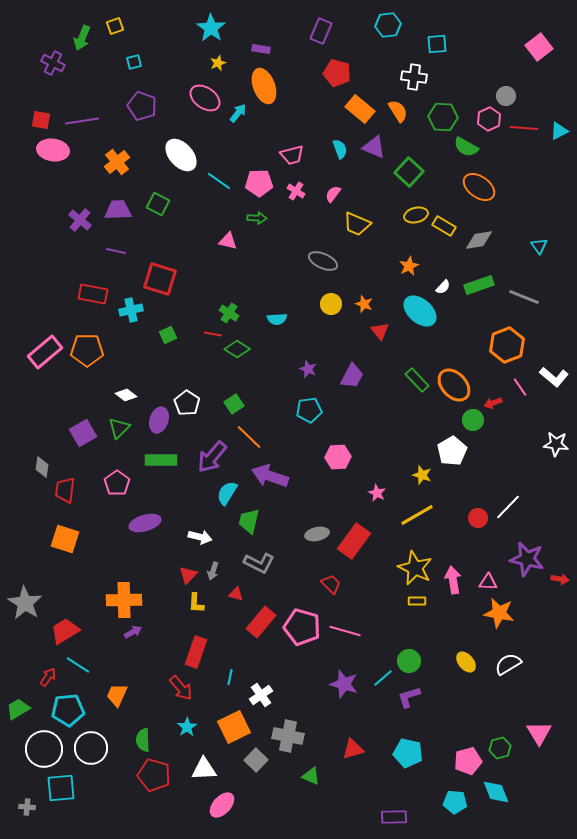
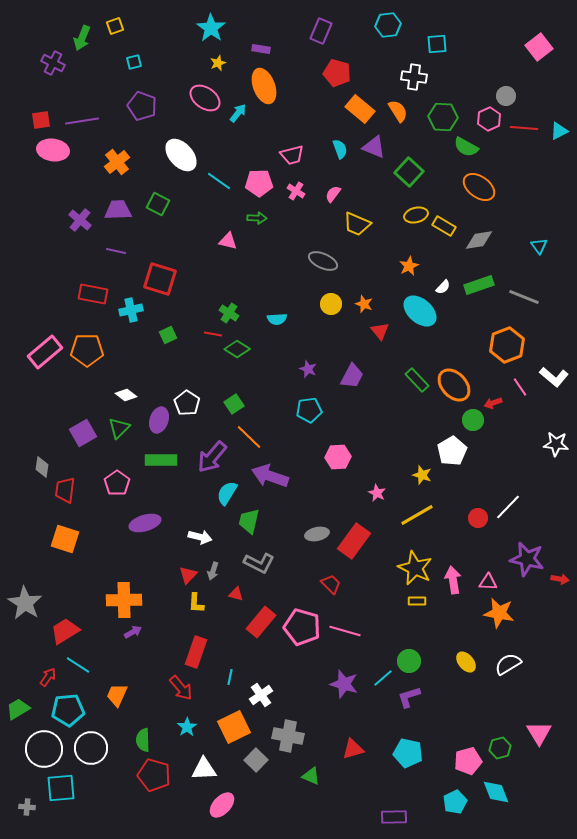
red square at (41, 120): rotated 18 degrees counterclockwise
cyan pentagon at (455, 802): rotated 30 degrees counterclockwise
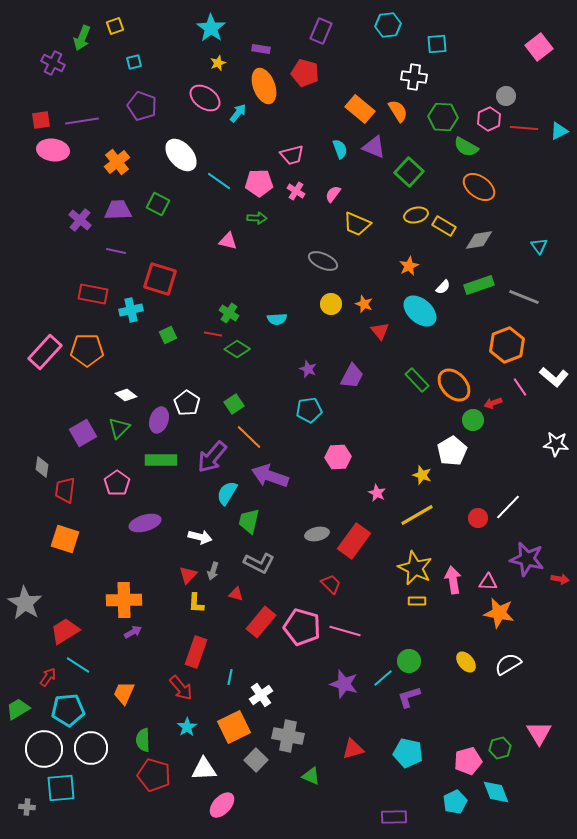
red pentagon at (337, 73): moved 32 px left
pink rectangle at (45, 352): rotated 8 degrees counterclockwise
orange trapezoid at (117, 695): moved 7 px right, 2 px up
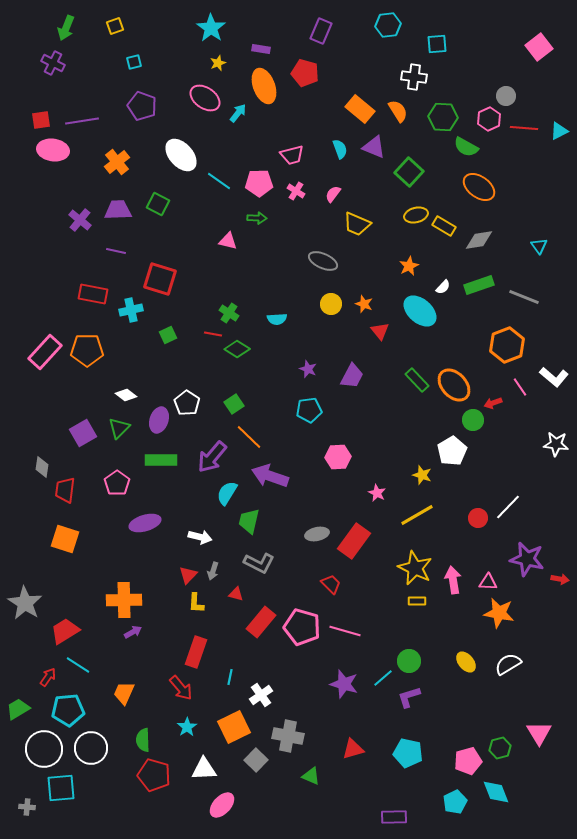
green arrow at (82, 38): moved 16 px left, 10 px up
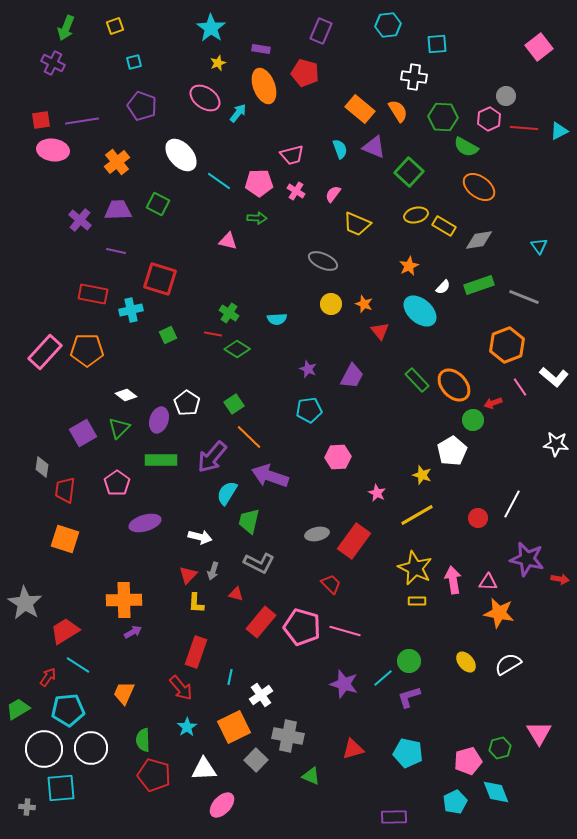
white line at (508, 507): moved 4 px right, 3 px up; rotated 16 degrees counterclockwise
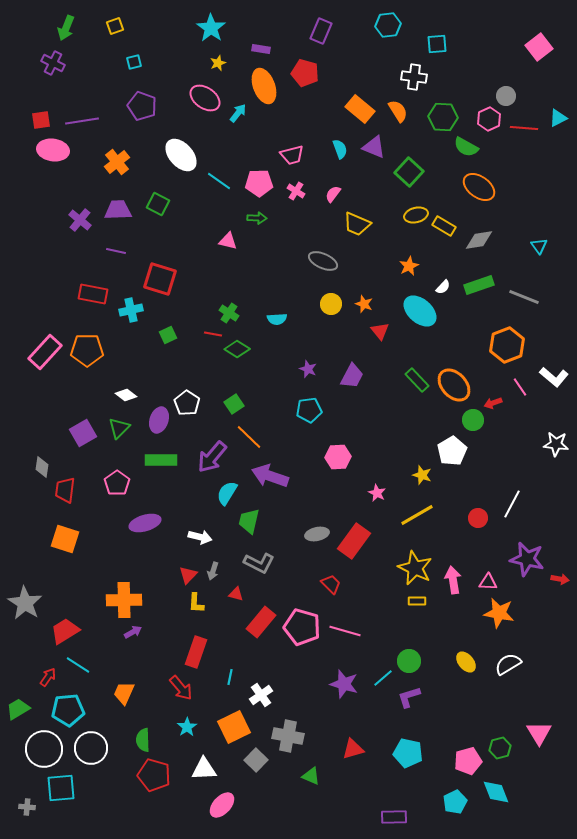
cyan triangle at (559, 131): moved 1 px left, 13 px up
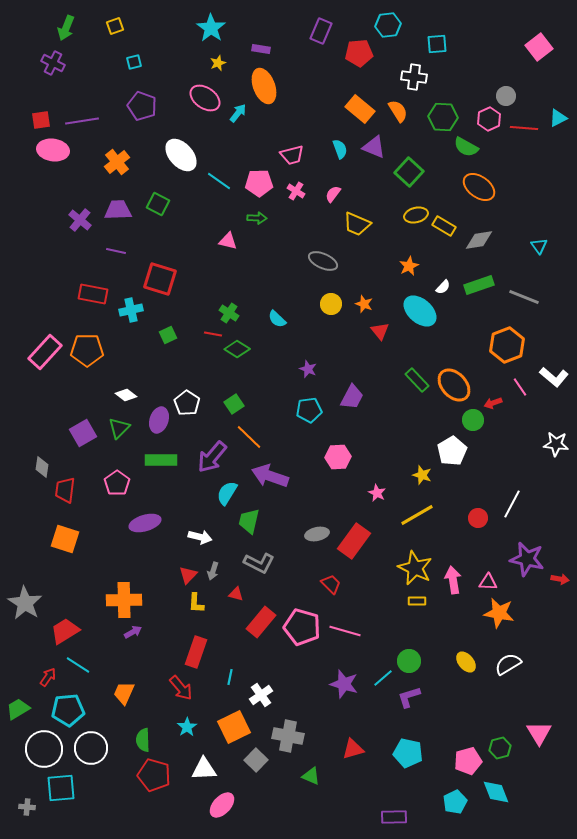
red pentagon at (305, 73): moved 54 px right, 20 px up; rotated 20 degrees counterclockwise
cyan semicircle at (277, 319): rotated 48 degrees clockwise
purple trapezoid at (352, 376): moved 21 px down
